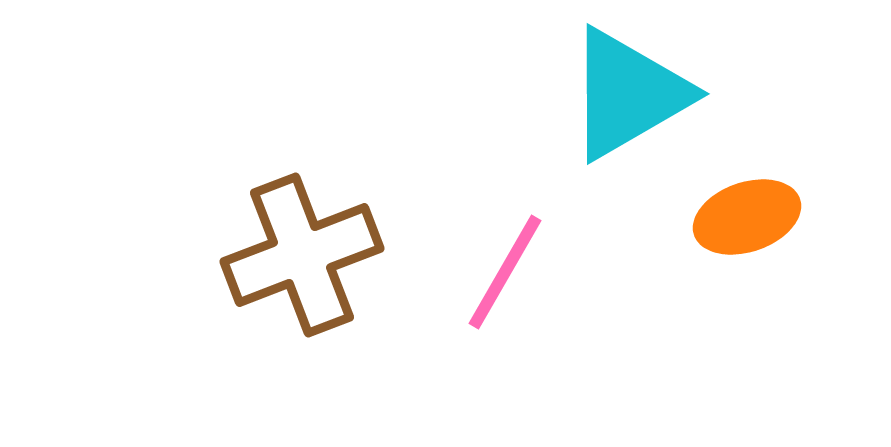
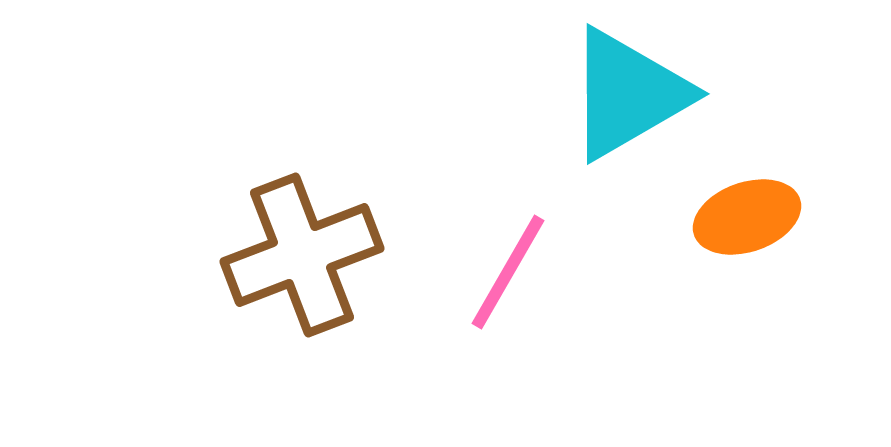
pink line: moved 3 px right
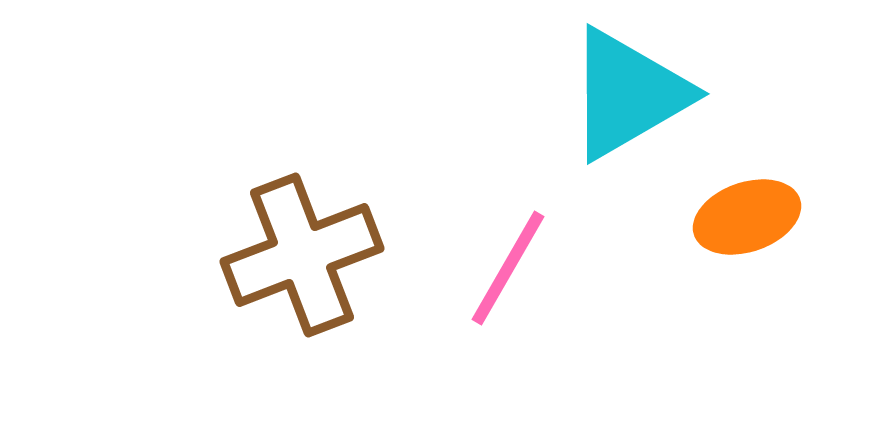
pink line: moved 4 px up
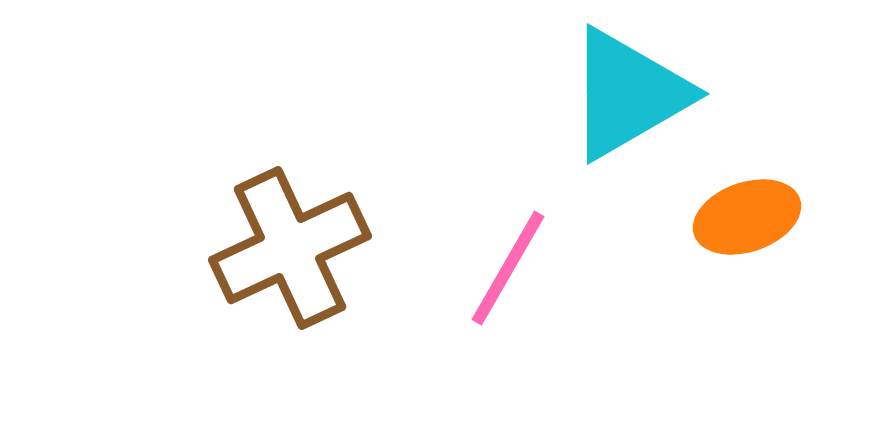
brown cross: moved 12 px left, 7 px up; rotated 4 degrees counterclockwise
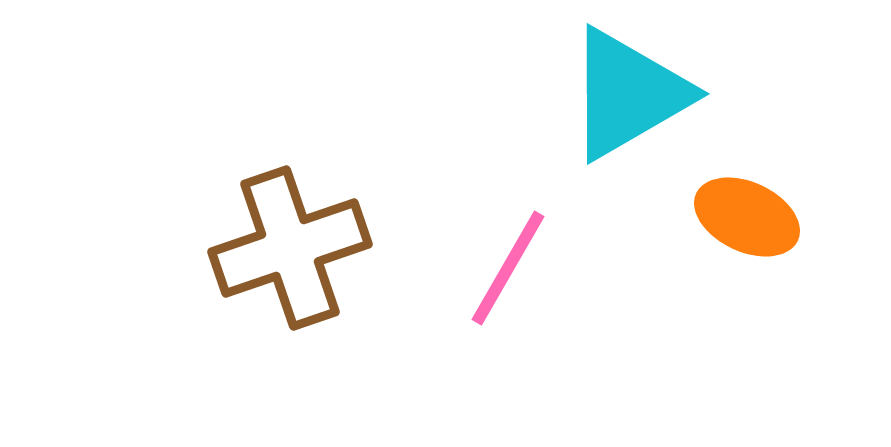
orange ellipse: rotated 44 degrees clockwise
brown cross: rotated 6 degrees clockwise
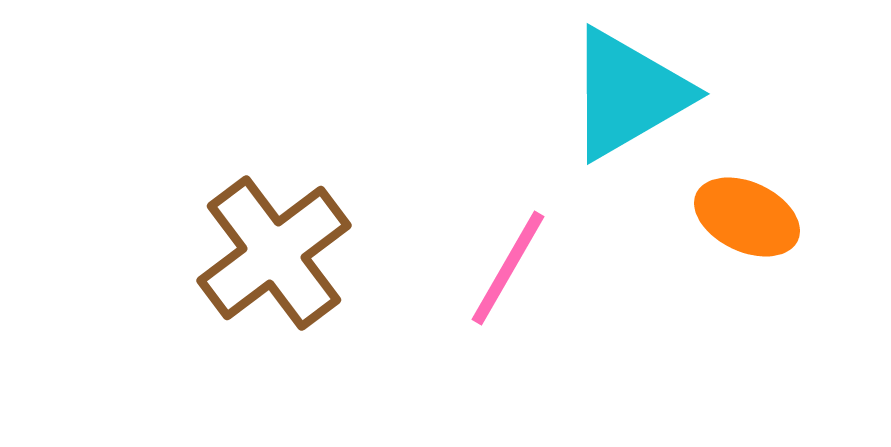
brown cross: moved 16 px left, 5 px down; rotated 18 degrees counterclockwise
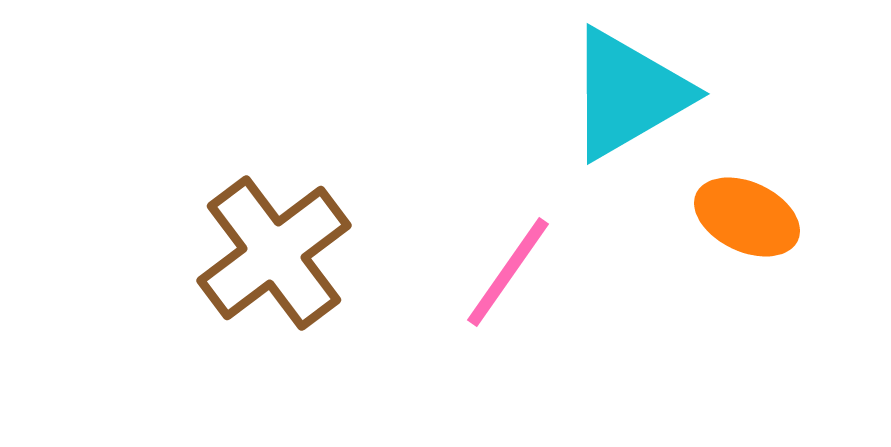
pink line: moved 4 px down; rotated 5 degrees clockwise
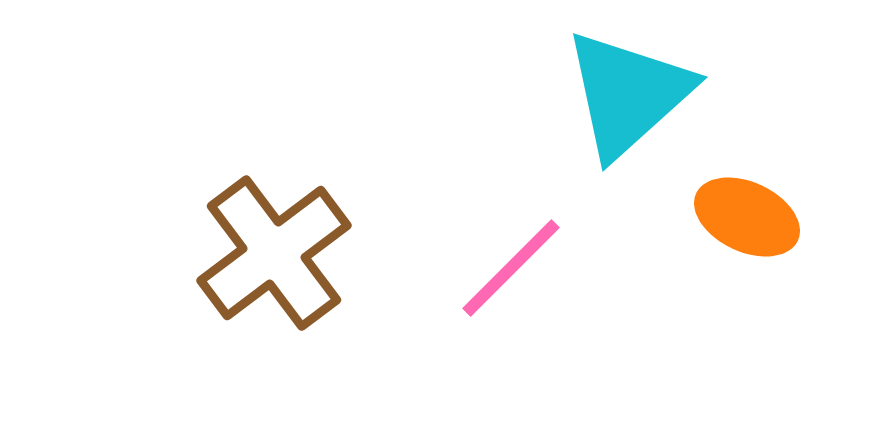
cyan triangle: rotated 12 degrees counterclockwise
pink line: moved 3 px right, 4 px up; rotated 10 degrees clockwise
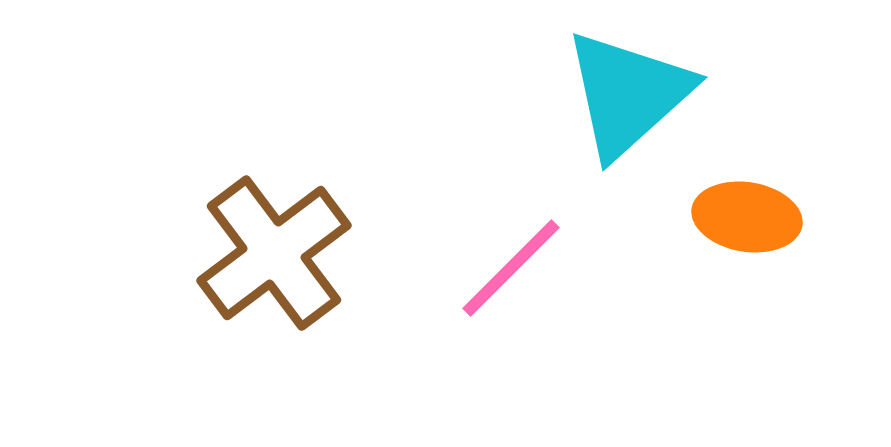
orange ellipse: rotated 16 degrees counterclockwise
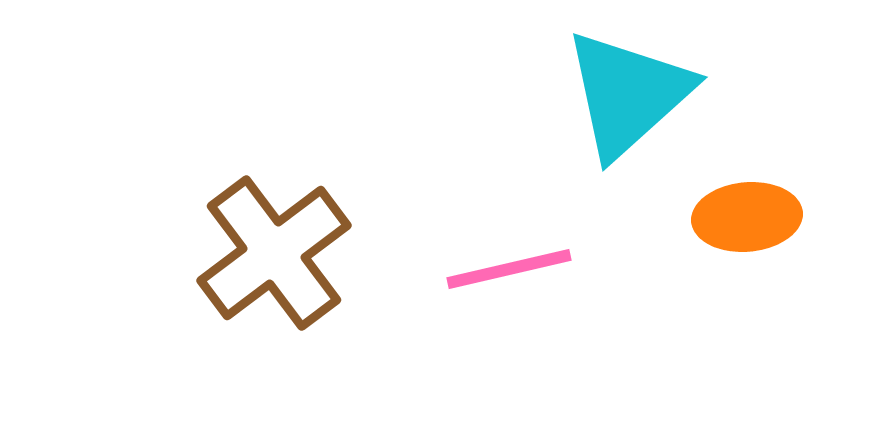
orange ellipse: rotated 14 degrees counterclockwise
pink line: moved 2 px left, 1 px down; rotated 32 degrees clockwise
